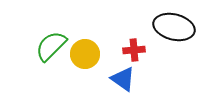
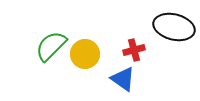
red cross: rotated 10 degrees counterclockwise
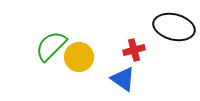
yellow circle: moved 6 px left, 3 px down
